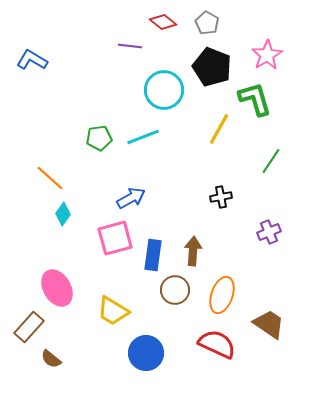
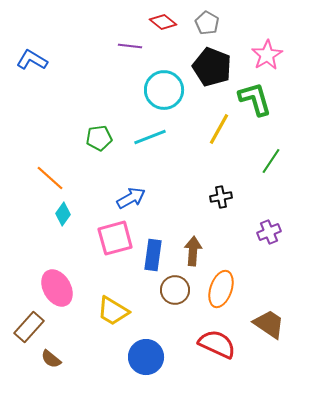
cyan line: moved 7 px right
orange ellipse: moved 1 px left, 6 px up
blue circle: moved 4 px down
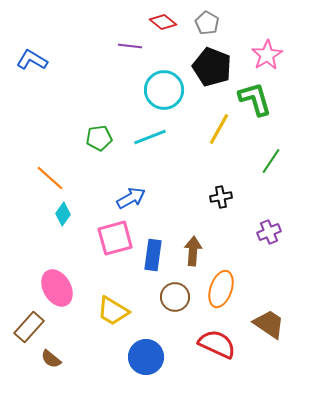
brown circle: moved 7 px down
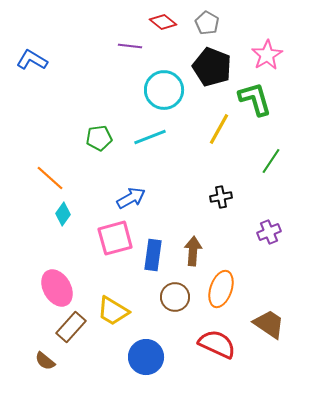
brown rectangle: moved 42 px right
brown semicircle: moved 6 px left, 2 px down
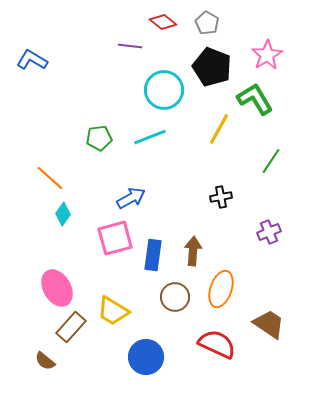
green L-shape: rotated 15 degrees counterclockwise
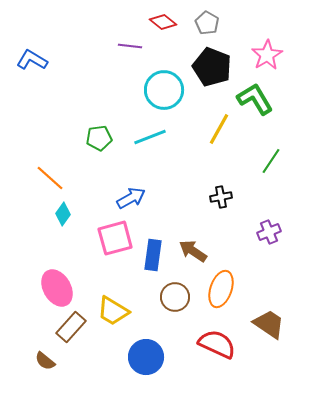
brown arrow: rotated 60 degrees counterclockwise
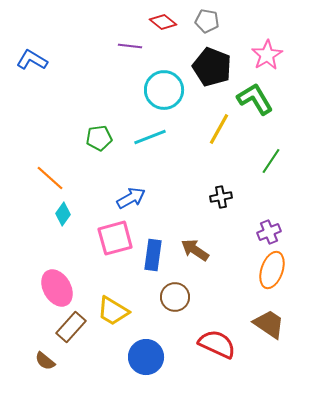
gray pentagon: moved 2 px up; rotated 20 degrees counterclockwise
brown arrow: moved 2 px right, 1 px up
orange ellipse: moved 51 px right, 19 px up
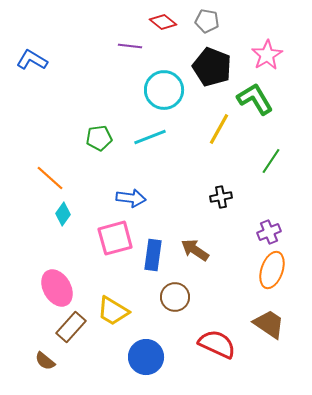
blue arrow: rotated 36 degrees clockwise
